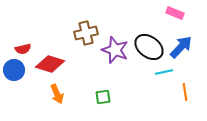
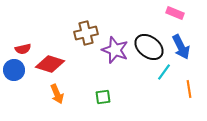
blue arrow: rotated 110 degrees clockwise
cyan line: rotated 42 degrees counterclockwise
orange line: moved 4 px right, 3 px up
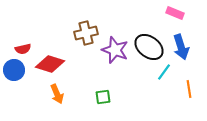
blue arrow: rotated 10 degrees clockwise
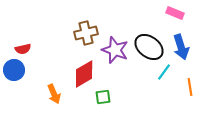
red diamond: moved 34 px right, 10 px down; rotated 48 degrees counterclockwise
orange line: moved 1 px right, 2 px up
orange arrow: moved 3 px left
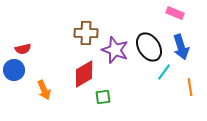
brown cross: rotated 15 degrees clockwise
black ellipse: rotated 20 degrees clockwise
orange arrow: moved 10 px left, 4 px up
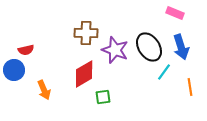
red semicircle: moved 3 px right, 1 px down
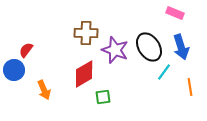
red semicircle: rotated 140 degrees clockwise
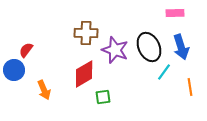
pink rectangle: rotated 24 degrees counterclockwise
black ellipse: rotated 8 degrees clockwise
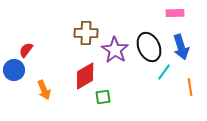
purple star: rotated 12 degrees clockwise
red diamond: moved 1 px right, 2 px down
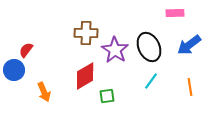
blue arrow: moved 8 px right, 2 px up; rotated 70 degrees clockwise
cyan line: moved 13 px left, 9 px down
orange arrow: moved 2 px down
green square: moved 4 px right, 1 px up
